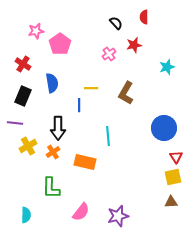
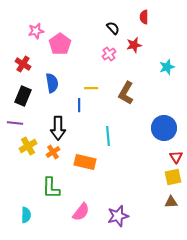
black semicircle: moved 3 px left, 5 px down
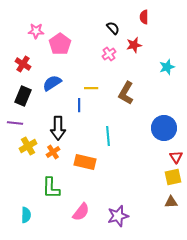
pink star: rotated 14 degrees clockwise
blue semicircle: rotated 114 degrees counterclockwise
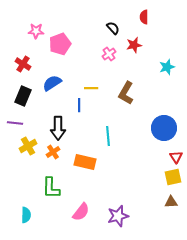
pink pentagon: rotated 15 degrees clockwise
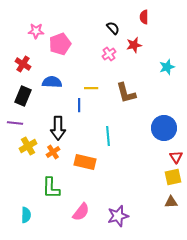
blue semicircle: moved 1 px up; rotated 36 degrees clockwise
brown L-shape: rotated 45 degrees counterclockwise
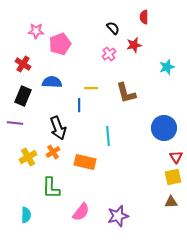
black arrow: rotated 20 degrees counterclockwise
yellow cross: moved 11 px down
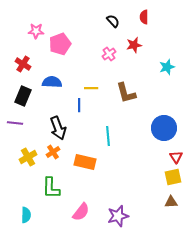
black semicircle: moved 7 px up
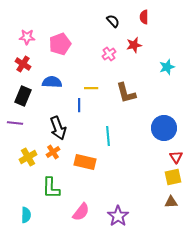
pink star: moved 9 px left, 6 px down
purple star: rotated 20 degrees counterclockwise
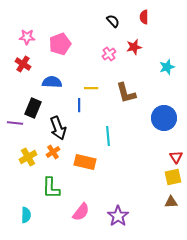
red star: moved 2 px down
black rectangle: moved 10 px right, 12 px down
blue circle: moved 10 px up
